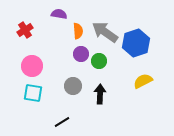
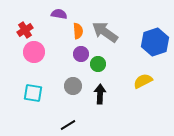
blue hexagon: moved 19 px right, 1 px up
green circle: moved 1 px left, 3 px down
pink circle: moved 2 px right, 14 px up
black line: moved 6 px right, 3 px down
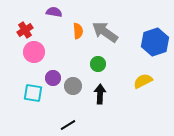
purple semicircle: moved 5 px left, 2 px up
purple circle: moved 28 px left, 24 px down
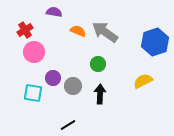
orange semicircle: rotated 63 degrees counterclockwise
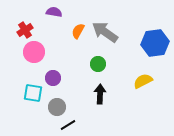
orange semicircle: rotated 84 degrees counterclockwise
blue hexagon: moved 1 px down; rotated 12 degrees clockwise
gray circle: moved 16 px left, 21 px down
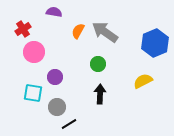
red cross: moved 2 px left, 1 px up
blue hexagon: rotated 16 degrees counterclockwise
purple circle: moved 2 px right, 1 px up
black line: moved 1 px right, 1 px up
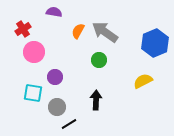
green circle: moved 1 px right, 4 px up
black arrow: moved 4 px left, 6 px down
